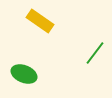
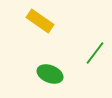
green ellipse: moved 26 px right
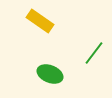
green line: moved 1 px left
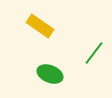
yellow rectangle: moved 5 px down
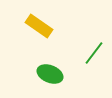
yellow rectangle: moved 1 px left
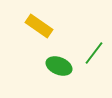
green ellipse: moved 9 px right, 8 px up
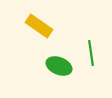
green line: moved 3 px left; rotated 45 degrees counterclockwise
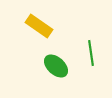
green ellipse: moved 3 px left; rotated 20 degrees clockwise
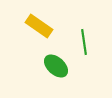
green line: moved 7 px left, 11 px up
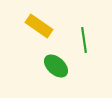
green line: moved 2 px up
